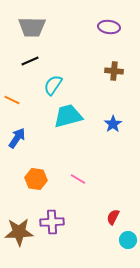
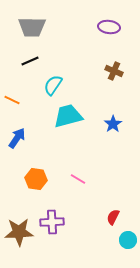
brown cross: rotated 18 degrees clockwise
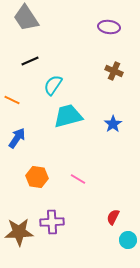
gray trapezoid: moved 6 px left, 9 px up; rotated 56 degrees clockwise
orange hexagon: moved 1 px right, 2 px up
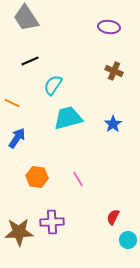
orange line: moved 3 px down
cyan trapezoid: moved 2 px down
pink line: rotated 28 degrees clockwise
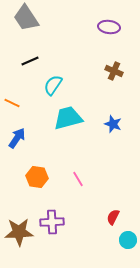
blue star: rotated 18 degrees counterclockwise
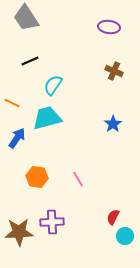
cyan trapezoid: moved 21 px left
blue star: rotated 18 degrees clockwise
cyan circle: moved 3 px left, 4 px up
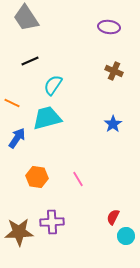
cyan circle: moved 1 px right
